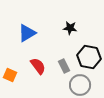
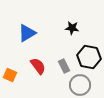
black star: moved 2 px right
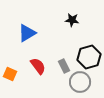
black star: moved 8 px up
black hexagon: rotated 25 degrees counterclockwise
orange square: moved 1 px up
gray circle: moved 3 px up
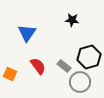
blue triangle: rotated 24 degrees counterclockwise
gray rectangle: rotated 24 degrees counterclockwise
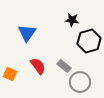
black hexagon: moved 16 px up
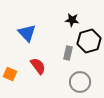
blue triangle: rotated 18 degrees counterclockwise
gray rectangle: moved 4 px right, 13 px up; rotated 64 degrees clockwise
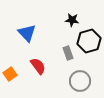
gray rectangle: rotated 32 degrees counterclockwise
orange square: rotated 32 degrees clockwise
gray circle: moved 1 px up
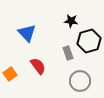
black star: moved 1 px left, 1 px down
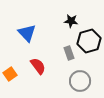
gray rectangle: moved 1 px right
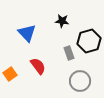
black star: moved 9 px left
